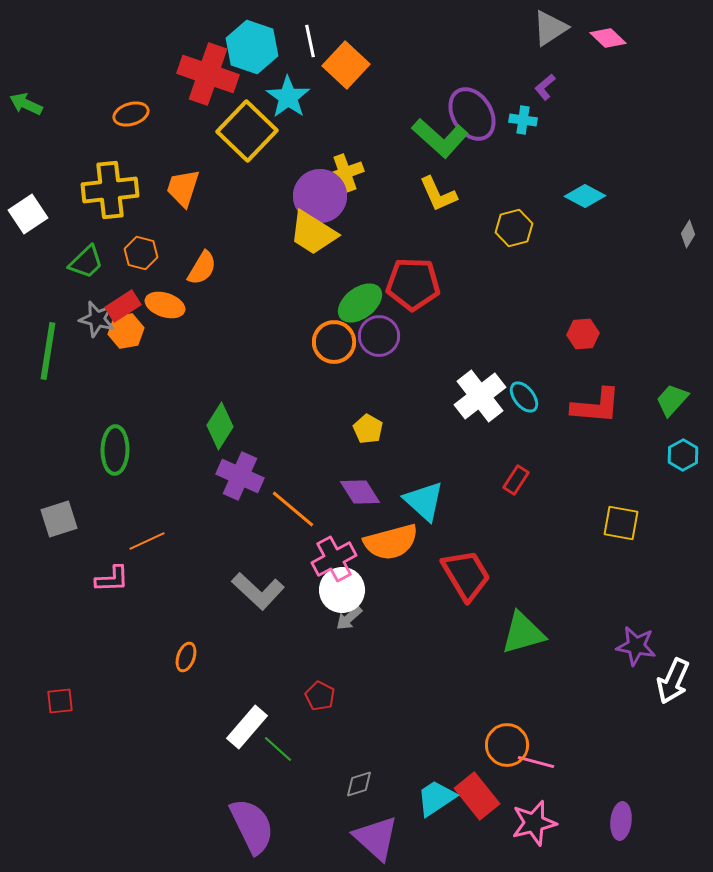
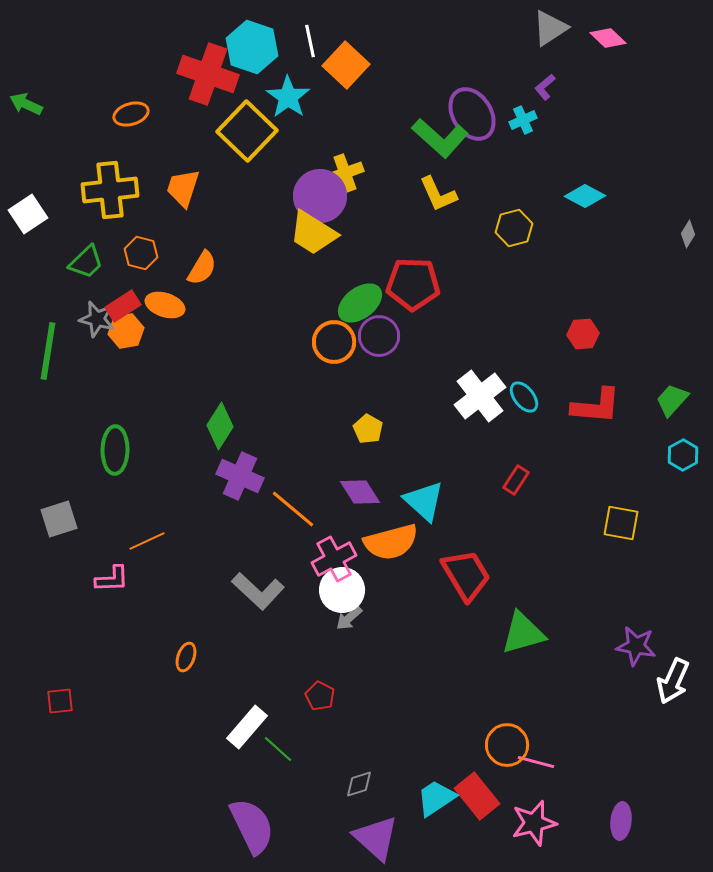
cyan cross at (523, 120): rotated 32 degrees counterclockwise
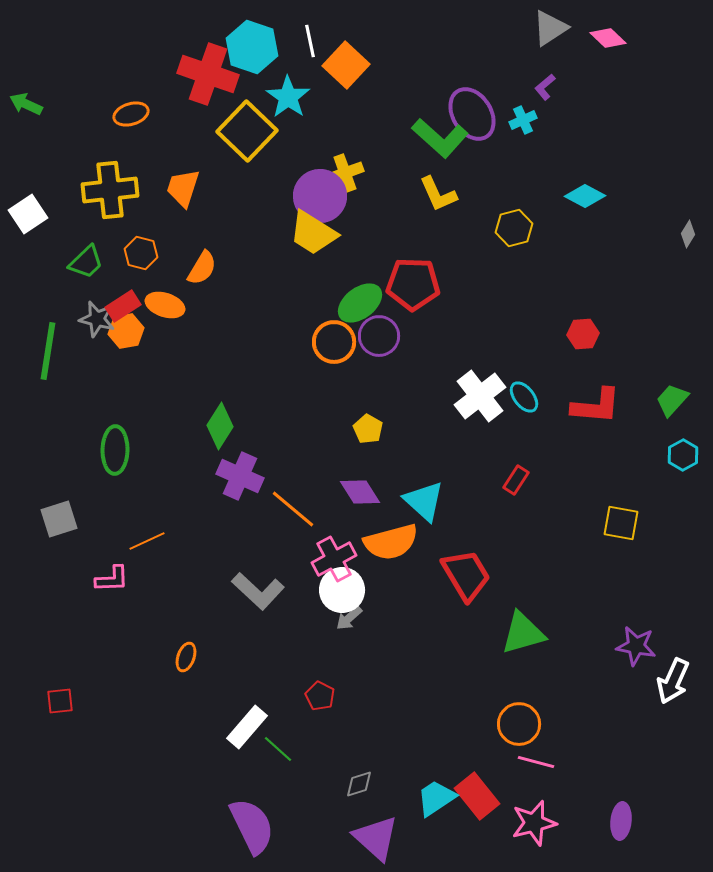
orange circle at (507, 745): moved 12 px right, 21 px up
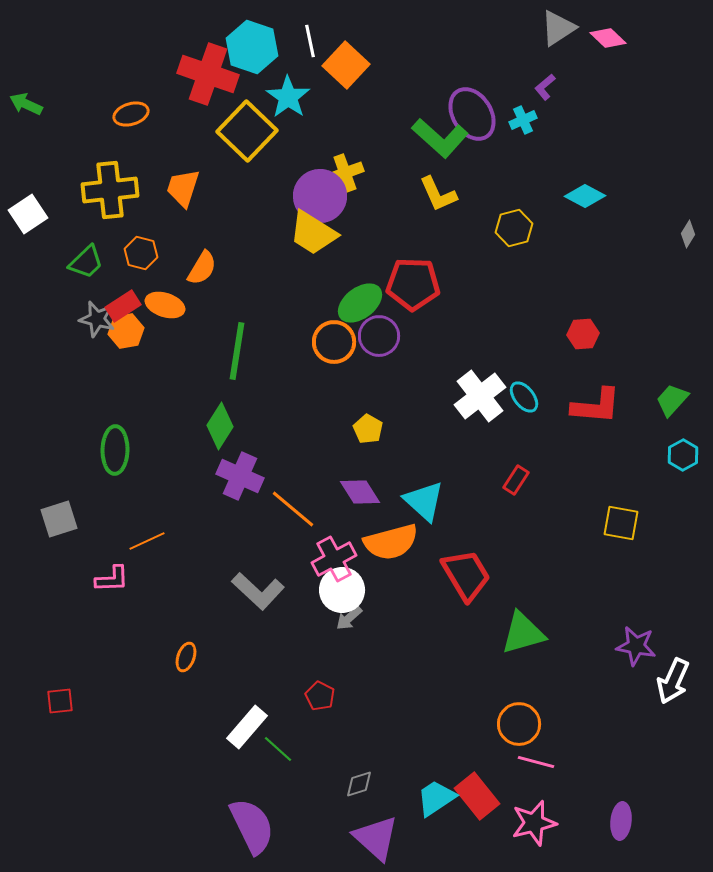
gray triangle at (550, 28): moved 8 px right
green line at (48, 351): moved 189 px right
